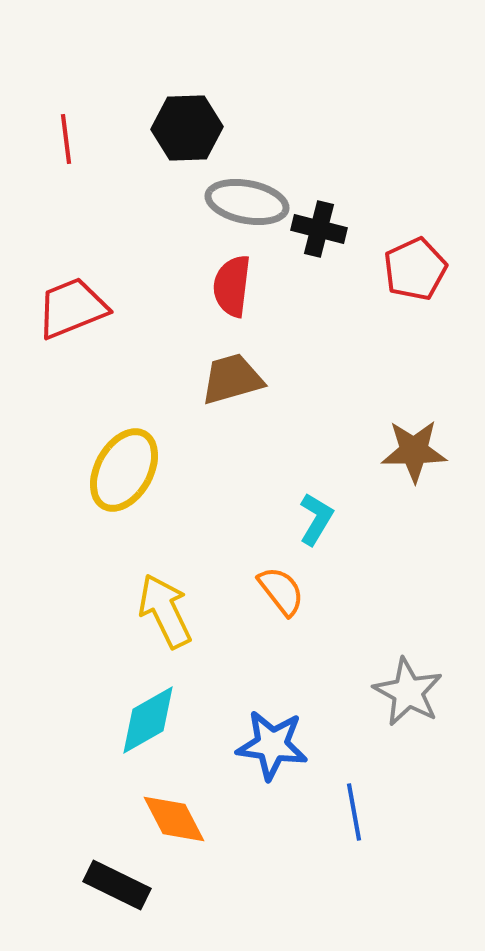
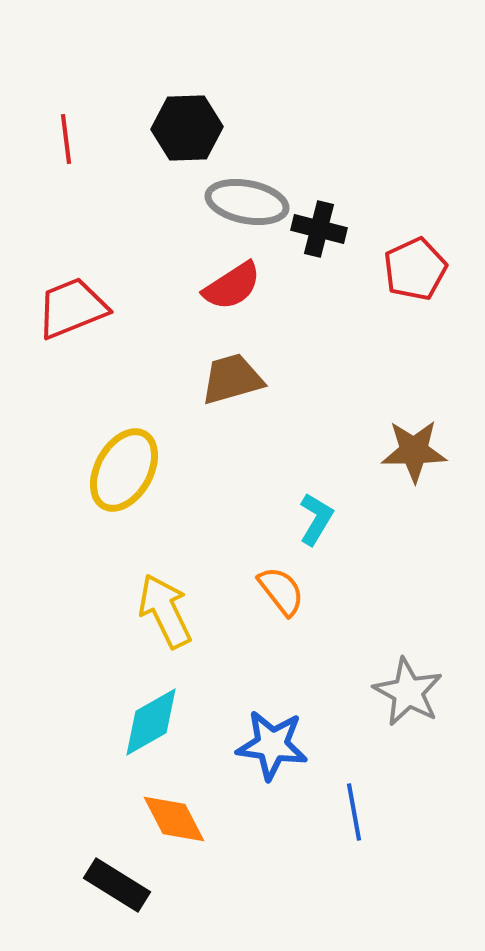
red semicircle: rotated 130 degrees counterclockwise
cyan diamond: moved 3 px right, 2 px down
black rectangle: rotated 6 degrees clockwise
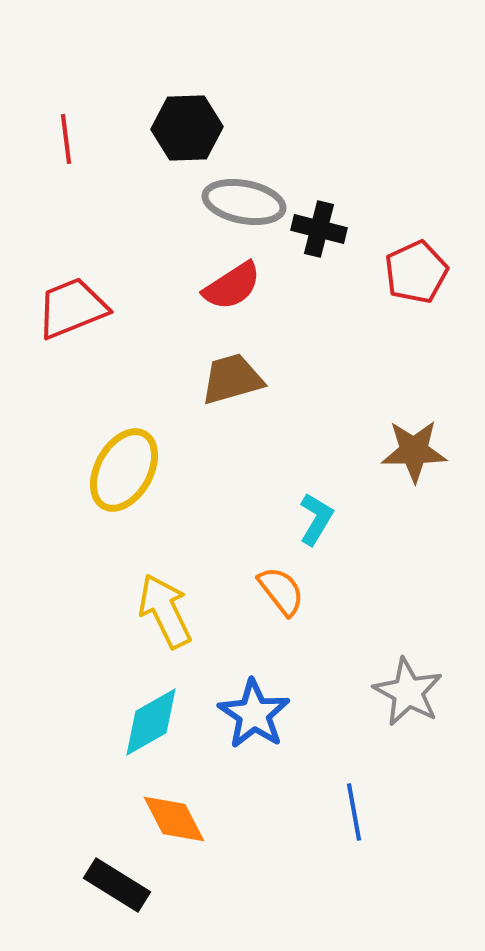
gray ellipse: moved 3 px left
red pentagon: moved 1 px right, 3 px down
blue star: moved 18 px left, 31 px up; rotated 26 degrees clockwise
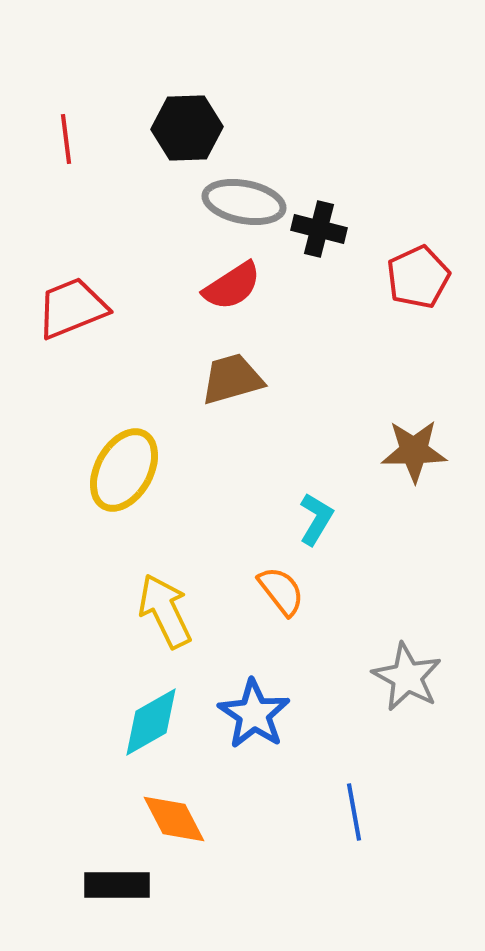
red pentagon: moved 2 px right, 5 px down
gray star: moved 1 px left, 15 px up
black rectangle: rotated 32 degrees counterclockwise
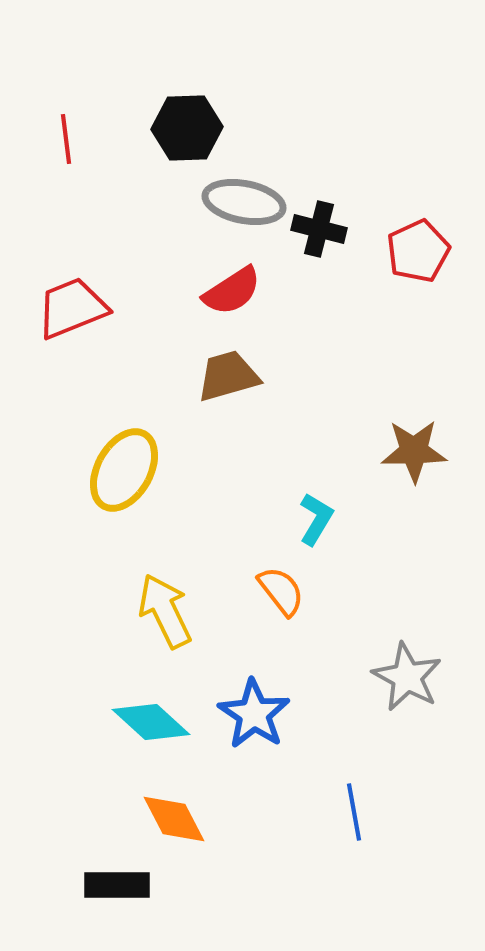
red pentagon: moved 26 px up
red semicircle: moved 5 px down
brown trapezoid: moved 4 px left, 3 px up
cyan diamond: rotated 72 degrees clockwise
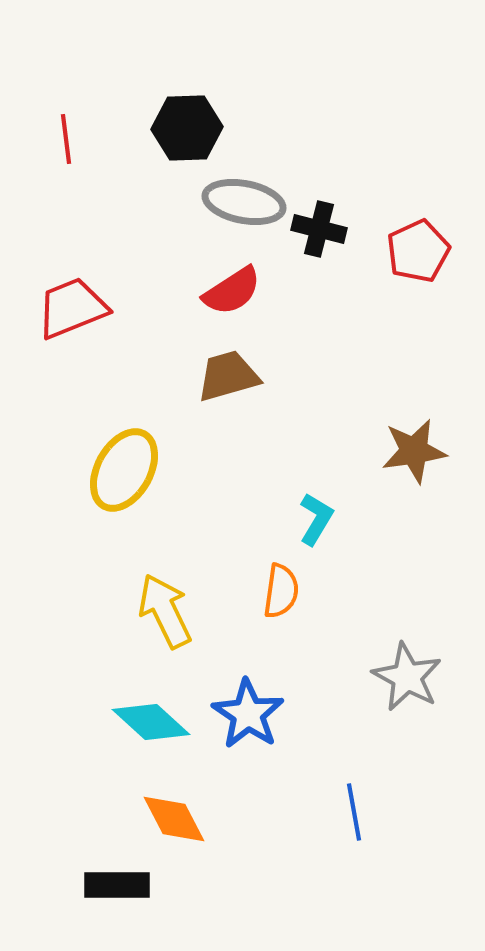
brown star: rotated 8 degrees counterclockwise
orange semicircle: rotated 46 degrees clockwise
blue star: moved 6 px left
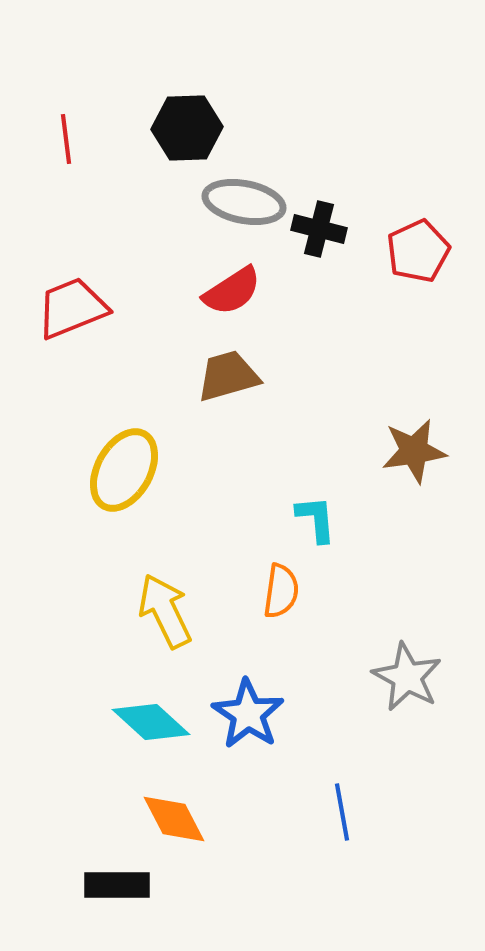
cyan L-shape: rotated 36 degrees counterclockwise
blue line: moved 12 px left
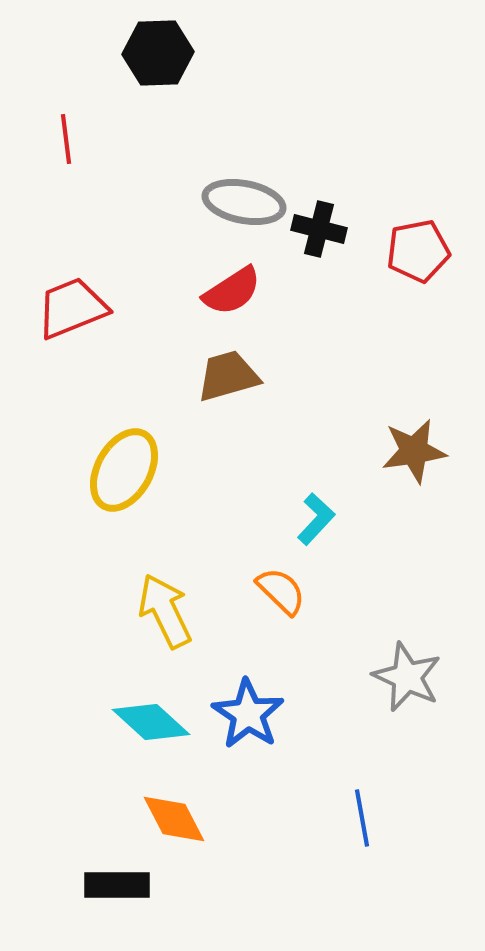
black hexagon: moved 29 px left, 75 px up
red pentagon: rotated 14 degrees clockwise
cyan L-shape: rotated 48 degrees clockwise
orange semicircle: rotated 54 degrees counterclockwise
gray star: rotated 4 degrees counterclockwise
blue line: moved 20 px right, 6 px down
